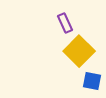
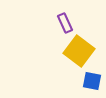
yellow square: rotated 8 degrees counterclockwise
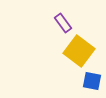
purple rectangle: moved 2 px left; rotated 12 degrees counterclockwise
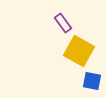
yellow square: rotated 8 degrees counterclockwise
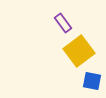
yellow square: rotated 24 degrees clockwise
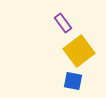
blue square: moved 19 px left
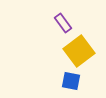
blue square: moved 2 px left
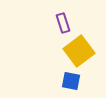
purple rectangle: rotated 18 degrees clockwise
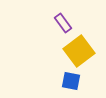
purple rectangle: rotated 18 degrees counterclockwise
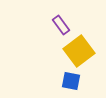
purple rectangle: moved 2 px left, 2 px down
